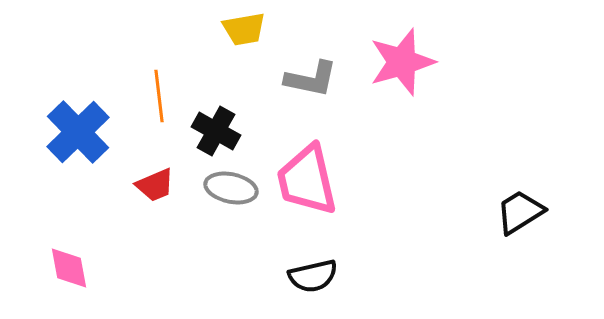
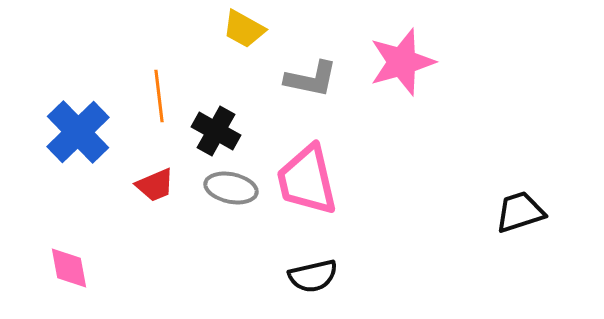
yellow trapezoid: rotated 39 degrees clockwise
black trapezoid: rotated 14 degrees clockwise
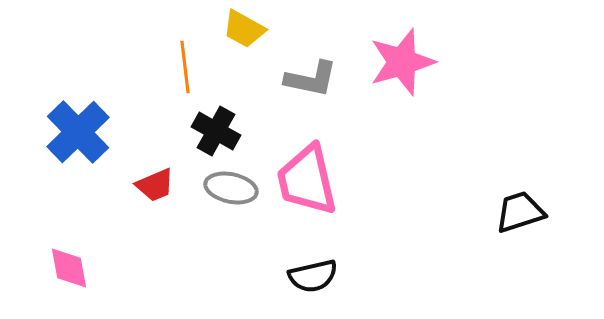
orange line: moved 26 px right, 29 px up
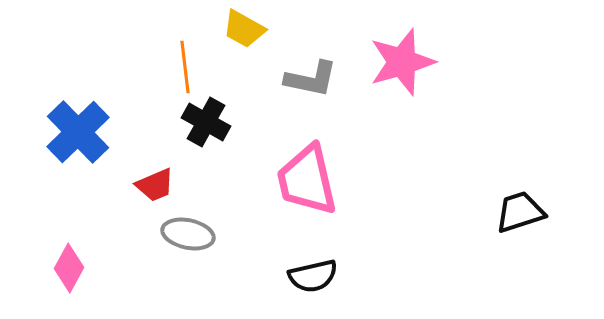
black cross: moved 10 px left, 9 px up
gray ellipse: moved 43 px left, 46 px down
pink diamond: rotated 39 degrees clockwise
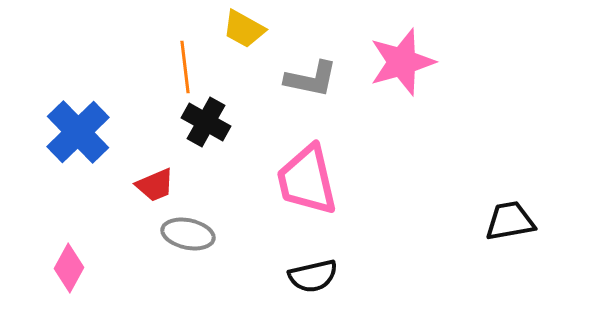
black trapezoid: moved 10 px left, 9 px down; rotated 8 degrees clockwise
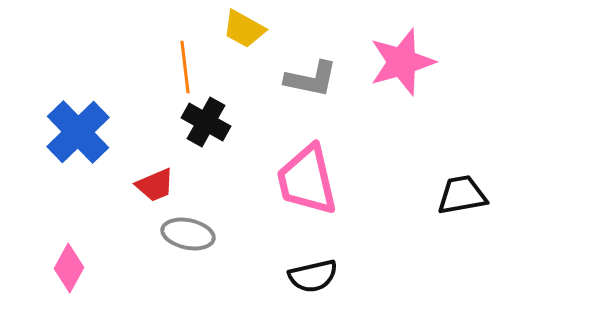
black trapezoid: moved 48 px left, 26 px up
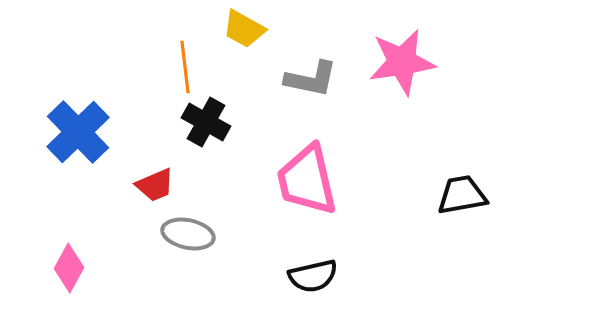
pink star: rotated 8 degrees clockwise
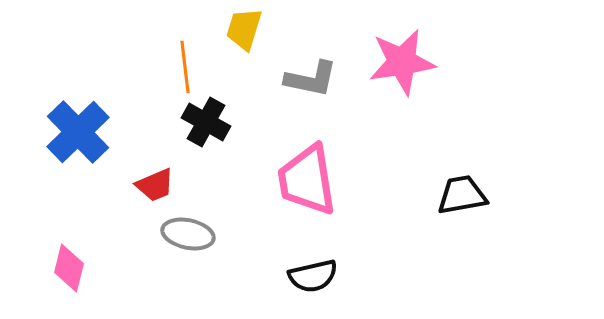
yellow trapezoid: rotated 78 degrees clockwise
pink trapezoid: rotated 4 degrees clockwise
pink diamond: rotated 15 degrees counterclockwise
